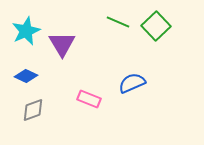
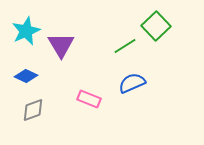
green line: moved 7 px right, 24 px down; rotated 55 degrees counterclockwise
purple triangle: moved 1 px left, 1 px down
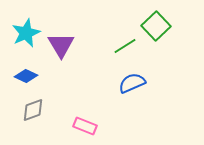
cyan star: moved 2 px down
pink rectangle: moved 4 px left, 27 px down
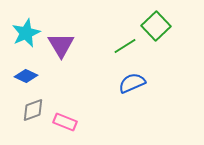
pink rectangle: moved 20 px left, 4 px up
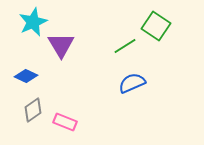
green square: rotated 12 degrees counterclockwise
cyan star: moved 7 px right, 11 px up
gray diamond: rotated 15 degrees counterclockwise
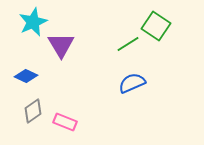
green line: moved 3 px right, 2 px up
gray diamond: moved 1 px down
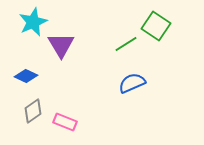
green line: moved 2 px left
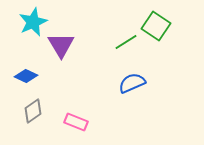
green line: moved 2 px up
pink rectangle: moved 11 px right
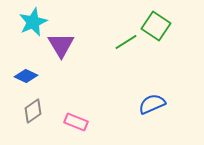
blue semicircle: moved 20 px right, 21 px down
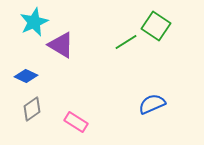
cyan star: moved 1 px right
purple triangle: rotated 28 degrees counterclockwise
gray diamond: moved 1 px left, 2 px up
pink rectangle: rotated 10 degrees clockwise
